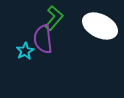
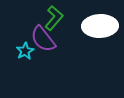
white ellipse: rotated 28 degrees counterclockwise
purple semicircle: rotated 32 degrees counterclockwise
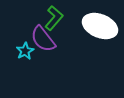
white ellipse: rotated 24 degrees clockwise
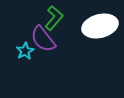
white ellipse: rotated 36 degrees counterclockwise
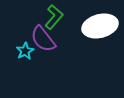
green L-shape: moved 1 px up
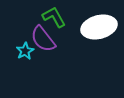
green L-shape: rotated 70 degrees counterclockwise
white ellipse: moved 1 px left, 1 px down
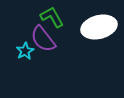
green L-shape: moved 2 px left
